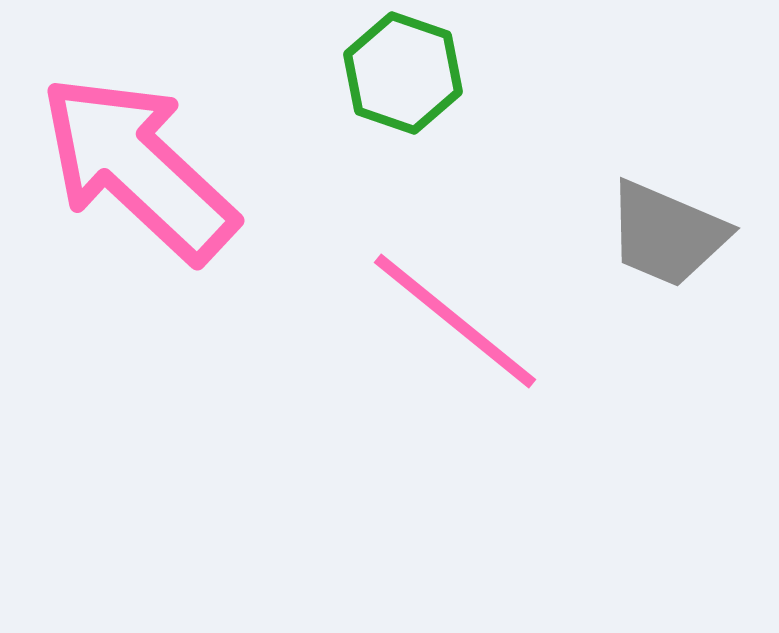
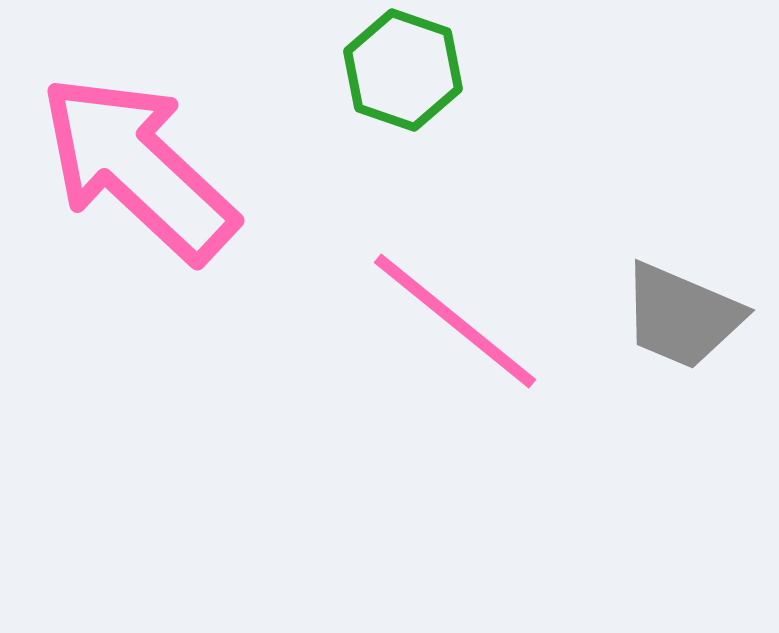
green hexagon: moved 3 px up
gray trapezoid: moved 15 px right, 82 px down
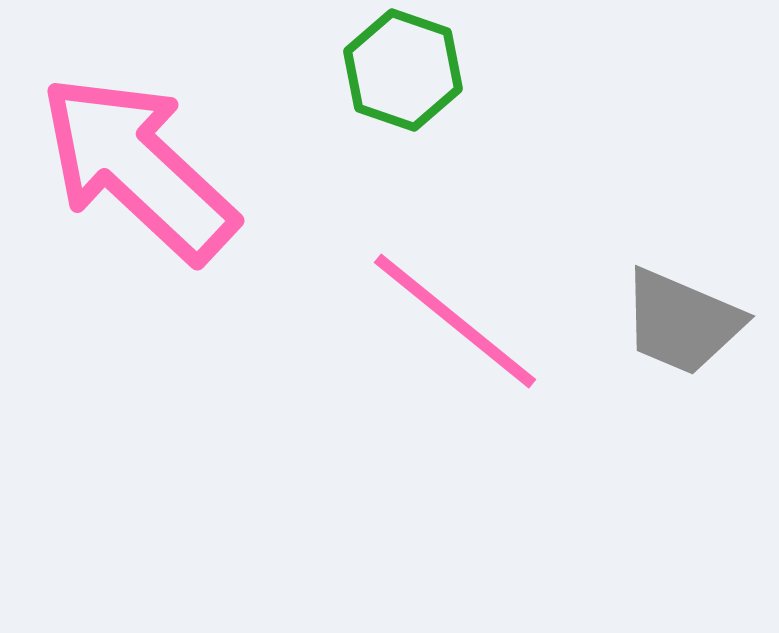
gray trapezoid: moved 6 px down
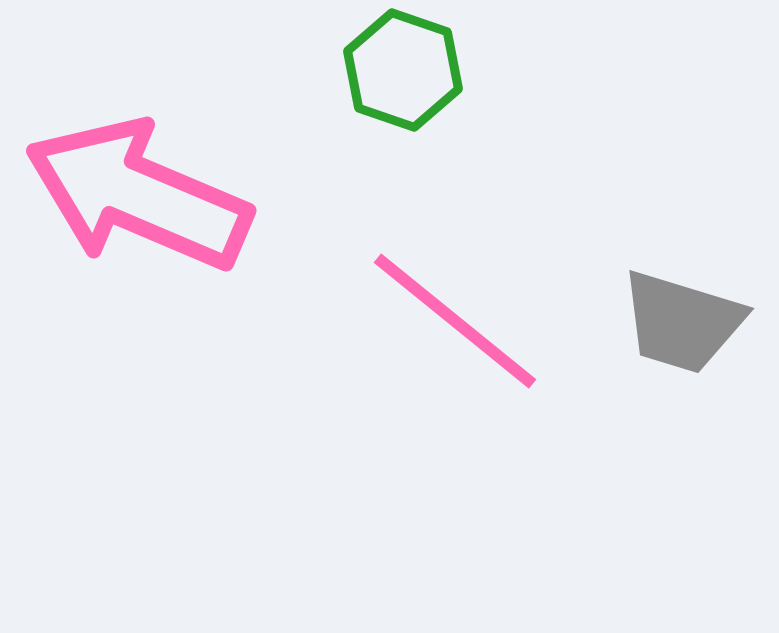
pink arrow: moved 27 px down; rotated 20 degrees counterclockwise
gray trapezoid: rotated 6 degrees counterclockwise
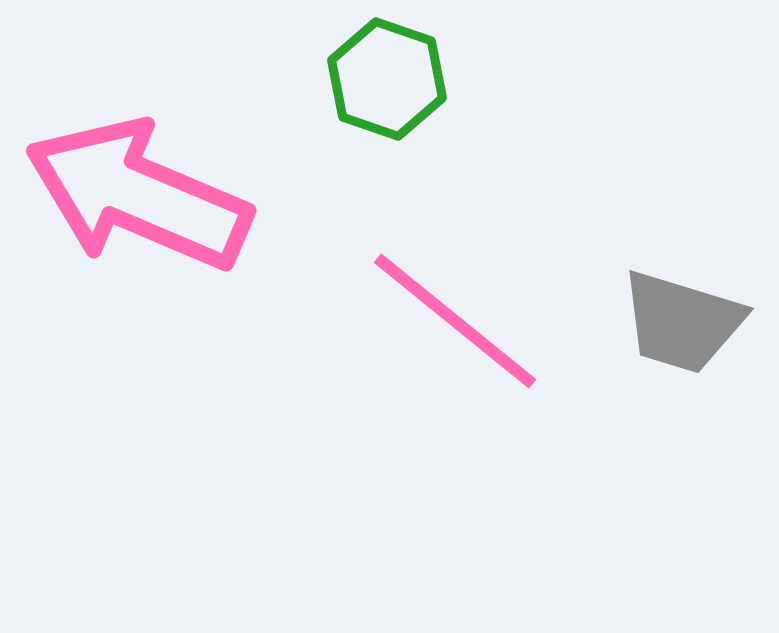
green hexagon: moved 16 px left, 9 px down
